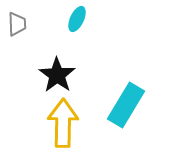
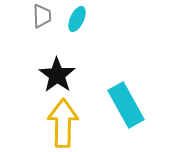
gray trapezoid: moved 25 px right, 8 px up
cyan rectangle: rotated 60 degrees counterclockwise
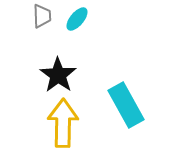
cyan ellipse: rotated 15 degrees clockwise
black star: moved 1 px right
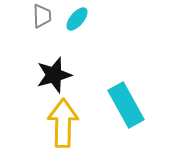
black star: moved 4 px left; rotated 21 degrees clockwise
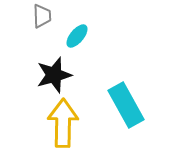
cyan ellipse: moved 17 px down
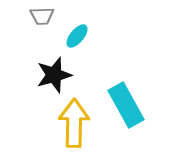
gray trapezoid: rotated 90 degrees clockwise
yellow arrow: moved 11 px right
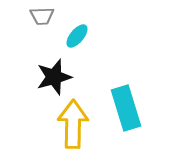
black star: moved 2 px down
cyan rectangle: moved 3 px down; rotated 12 degrees clockwise
yellow arrow: moved 1 px left, 1 px down
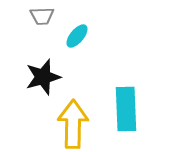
black star: moved 11 px left
cyan rectangle: moved 1 px down; rotated 15 degrees clockwise
